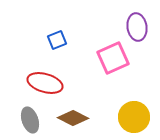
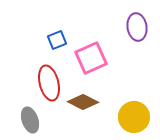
pink square: moved 22 px left
red ellipse: moved 4 px right; rotated 60 degrees clockwise
brown diamond: moved 10 px right, 16 px up
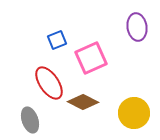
red ellipse: rotated 20 degrees counterclockwise
yellow circle: moved 4 px up
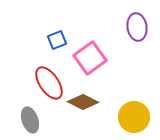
pink square: moved 1 px left; rotated 12 degrees counterclockwise
yellow circle: moved 4 px down
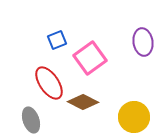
purple ellipse: moved 6 px right, 15 px down
gray ellipse: moved 1 px right
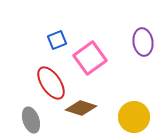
red ellipse: moved 2 px right
brown diamond: moved 2 px left, 6 px down; rotated 8 degrees counterclockwise
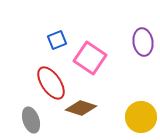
pink square: rotated 20 degrees counterclockwise
yellow circle: moved 7 px right
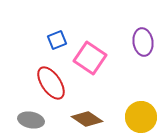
brown diamond: moved 6 px right, 11 px down; rotated 16 degrees clockwise
gray ellipse: rotated 60 degrees counterclockwise
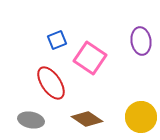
purple ellipse: moved 2 px left, 1 px up
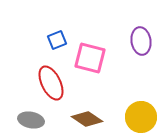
pink square: rotated 20 degrees counterclockwise
red ellipse: rotated 8 degrees clockwise
